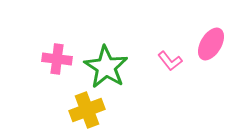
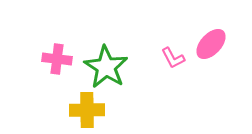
pink ellipse: rotated 12 degrees clockwise
pink L-shape: moved 3 px right, 3 px up; rotated 10 degrees clockwise
yellow cross: rotated 20 degrees clockwise
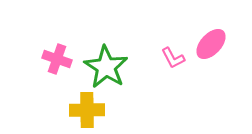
pink cross: rotated 12 degrees clockwise
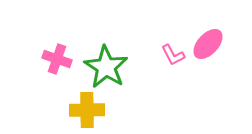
pink ellipse: moved 3 px left
pink L-shape: moved 3 px up
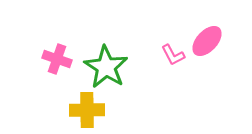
pink ellipse: moved 1 px left, 3 px up
